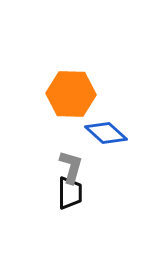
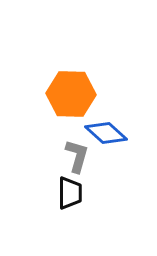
gray L-shape: moved 6 px right, 11 px up
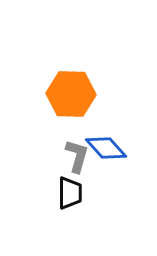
blue diamond: moved 15 px down; rotated 6 degrees clockwise
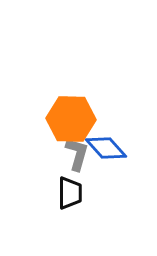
orange hexagon: moved 25 px down
gray L-shape: moved 2 px up
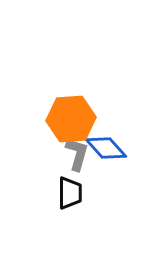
orange hexagon: rotated 6 degrees counterclockwise
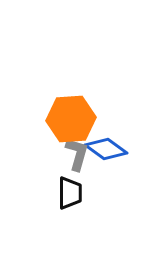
blue diamond: moved 1 px down; rotated 12 degrees counterclockwise
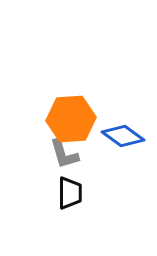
blue diamond: moved 17 px right, 13 px up
gray L-shape: moved 13 px left; rotated 148 degrees clockwise
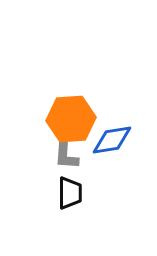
blue diamond: moved 11 px left, 4 px down; rotated 45 degrees counterclockwise
gray L-shape: moved 2 px right; rotated 20 degrees clockwise
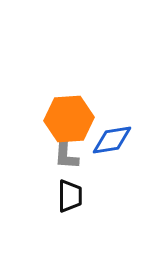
orange hexagon: moved 2 px left
black trapezoid: moved 3 px down
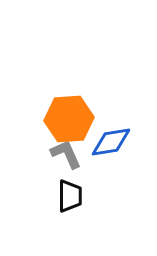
blue diamond: moved 1 px left, 2 px down
gray L-shape: rotated 152 degrees clockwise
